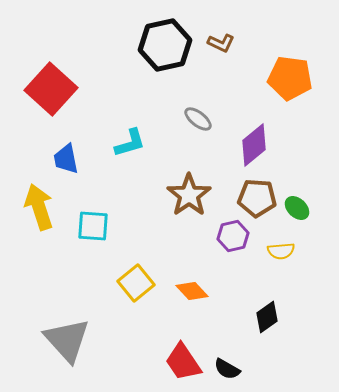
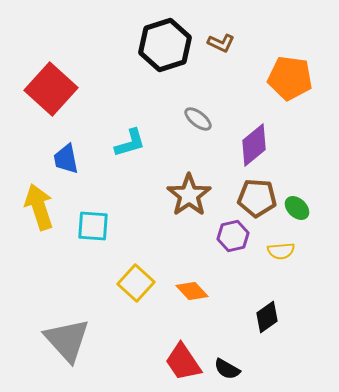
black hexagon: rotated 6 degrees counterclockwise
yellow square: rotated 9 degrees counterclockwise
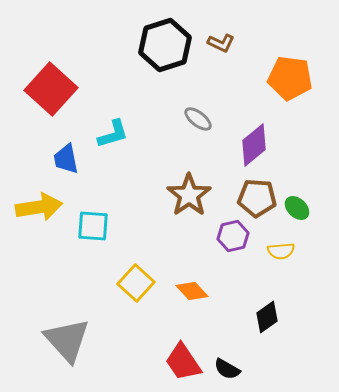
cyan L-shape: moved 17 px left, 9 px up
yellow arrow: rotated 99 degrees clockwise
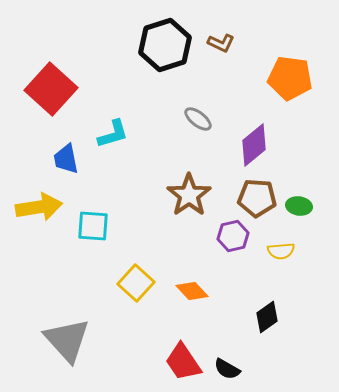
green ellipse: moved 2 px right, 2 px up; rotated 35 degrees counterclockwise
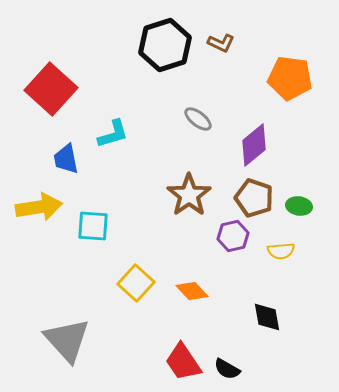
brown pentagon: moved 3 px left; rotated 15 degrees clockwise
black diamond: rotated 64 degrees counterclockwise
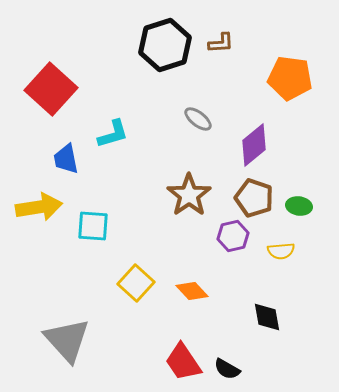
brown L-shape: rotated 28 degrees counterclockwise
